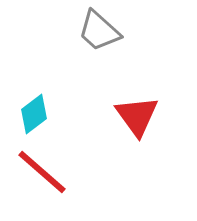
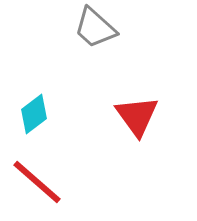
gray trapezoid: moved 4 px left, 3 px up
red line: moved 5 px left, 10 px down
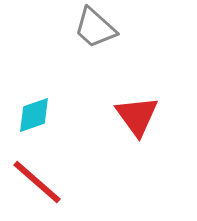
cyan diamond: moved 1 px down; rotated 18 degrees clockwise
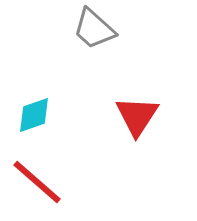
gray trapezoid: moved 1 px left, 1 px down
red triangle: rotated 9 degrees clockwise
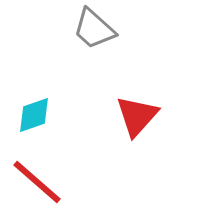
red triangle: rotated 9 degrees clockwise
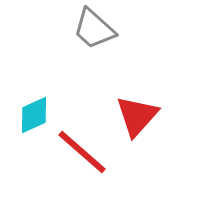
cyan diamond: rotated 6 degrees counterclockwise
red line: moved 45 px right, 30 px up
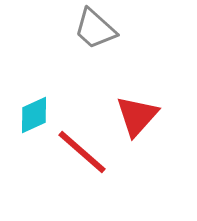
gray trapezoid: moved 1 px right
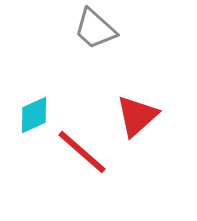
red triangle: rotated 6 degrees clockwise
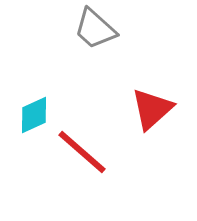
red triangle: moved 15 px right, 7 px up
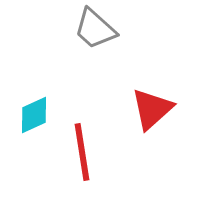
red line: rotated 40 degrees clockwise
